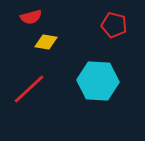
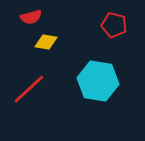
cyan hexagon: rotated 6 degrees clockwise
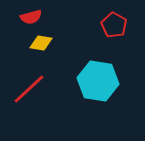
red pentagon: rotated 15 degrees clockwise
yellow diamond: moved 5 px left, 1 px down
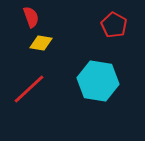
red semicircle: rotated 95 degrees counterclockwise
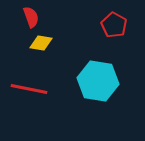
red line: rotated 54 degrees clockwise
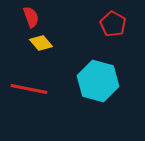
red pentagon: moved 1 px left, 1 px up
yellow diamond: rotated 40 degrees clockwise
cyan hexagon: rotated 6 degrees clockwise
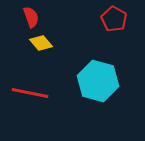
red pentagon: moved 1 px right, 5 px up
red line: moved 1 px right, 4 px down
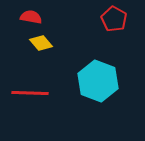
red semicircle: rotated 60 degrees counterclockwise
cyan hexagon: rotated 6 degrees clockwise
red line: rotated 9 degrees counterclockwise
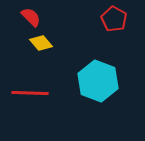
red semicircle: rotated 35 degrees clockwise
